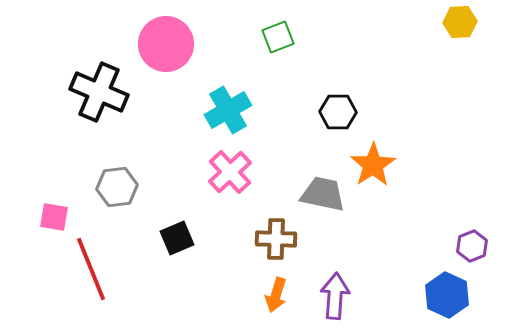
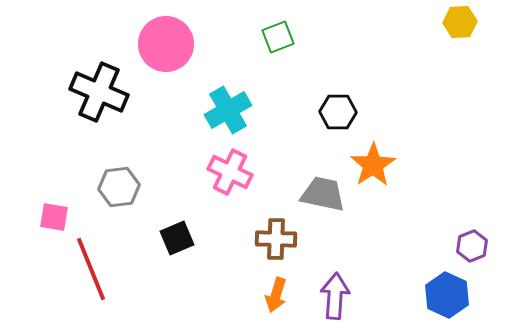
pink cross: rotated 21 degrees counterclockwise
gray hexagon: moved 2 px right
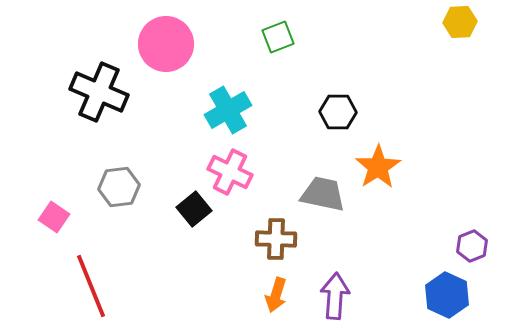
orange star: moved 5 px right, 2 px down
pink square: rotated 24 degrees clockwise
black square: moved 17 px right, 29 px up; rotated 16 degrees counterclockwise
red line: moved 17 px down
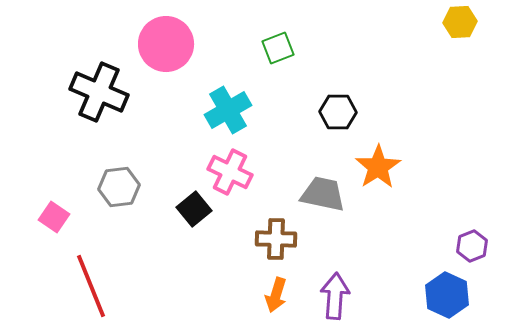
green square: moved 11 px down
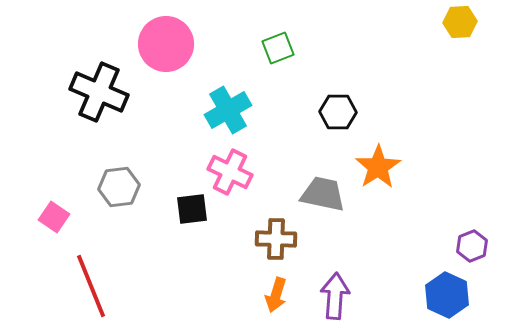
black square: moved 2 px left; rotated 32 degrees clockwise
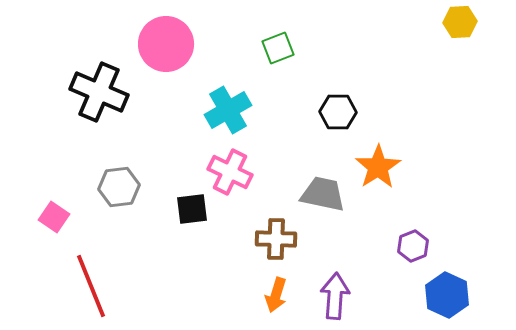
purple hexagon: moved 59 px left
